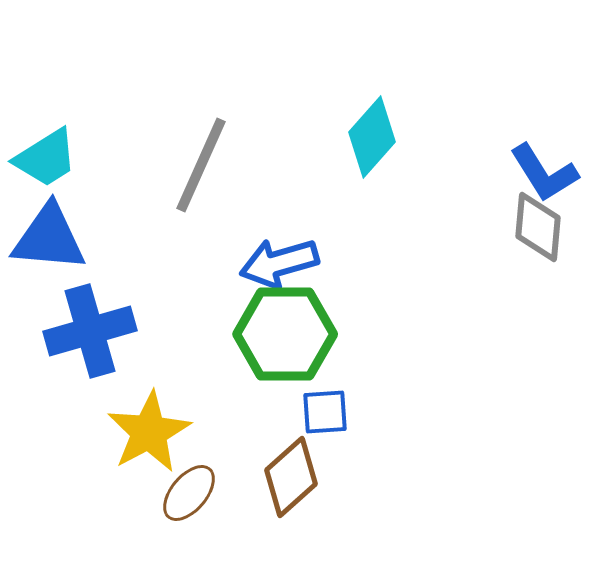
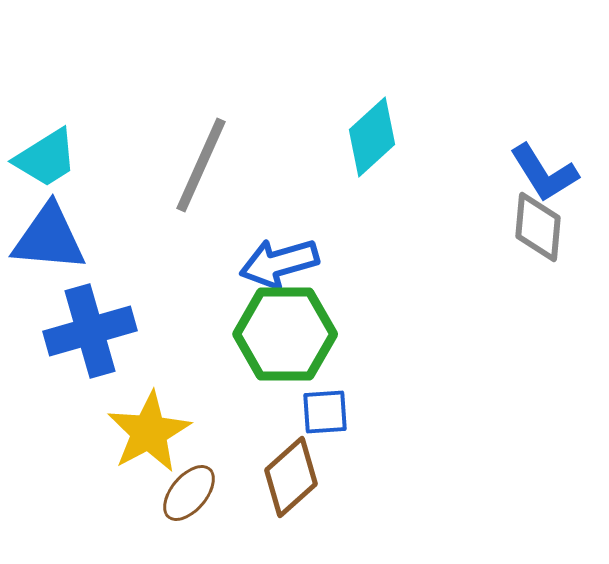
cyan diamond: rotated 6 degrees clockwise
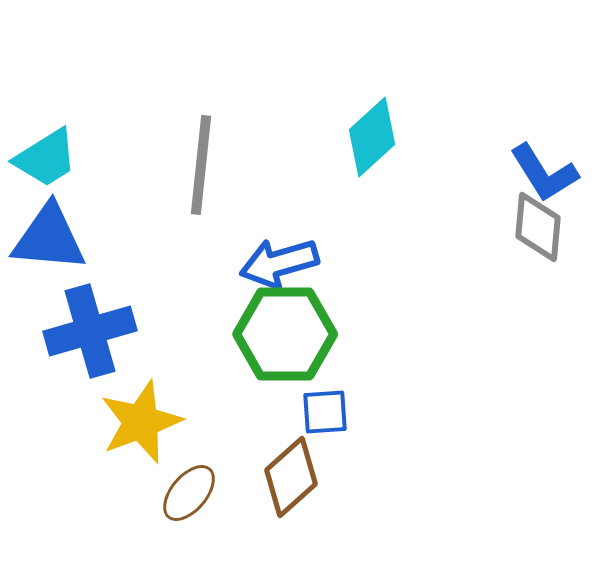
gray line: rotated 18 degrees counterclockwise
yellow star: moved 8 px left, 10 px up; rotated 8 degrees clockwise
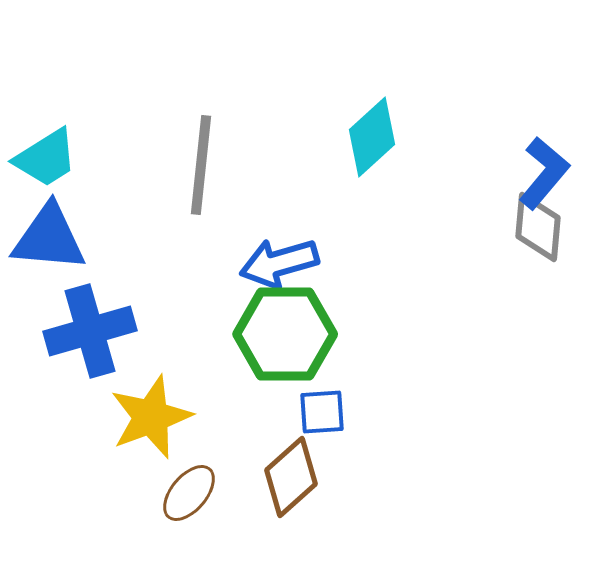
blue L-shape: rotated 108 degrees counterclockwise
blue square: moved 3 px left
yellow star: moved 10 px right, 5 px up
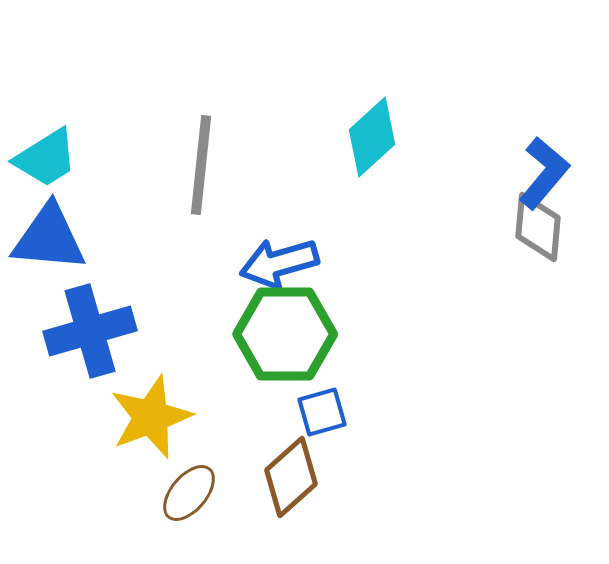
blue square: rotated 12 degrees counterclockwise
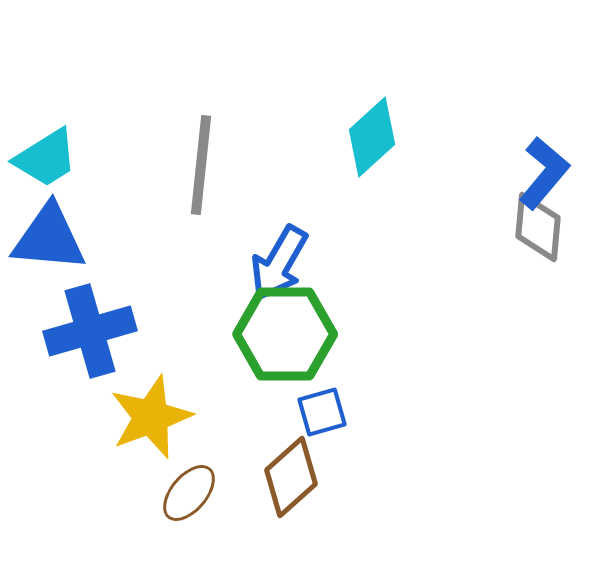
blue arrow: rotated 44 degrees counterclockwise
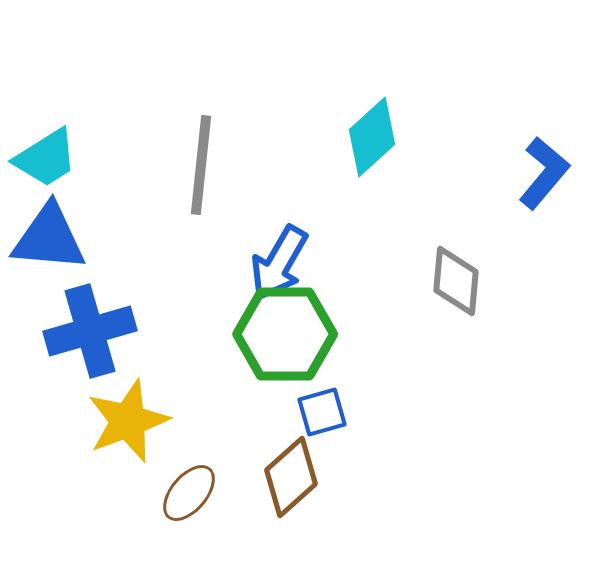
gray diamond: moved 82 px left, 54 px down
yellow star: moved 23 px left, 4 px down
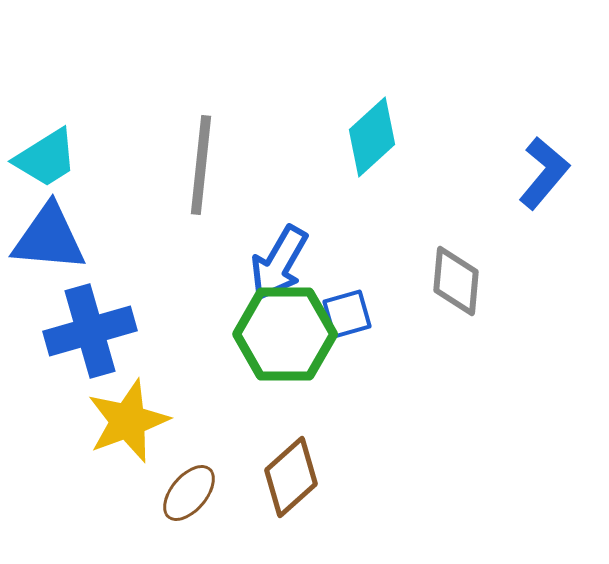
blue square: moved 25 px right, 98 px up
